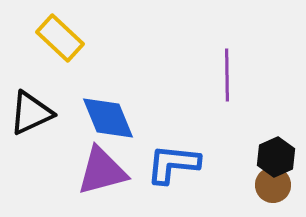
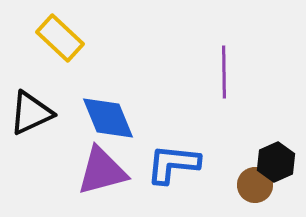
purple line: moved 3 px left, 3 px up
black hexagon: moved 5 px down
brown circle: moved 18 px left
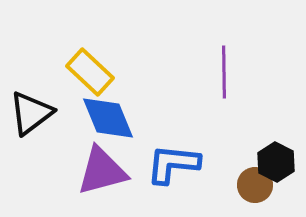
yellow rectangle: moved 30 px right, 34 px down
black triangle: rotated 12 degrees counterclockwise
black hexagon: rotated 9 degrees counterclockwise
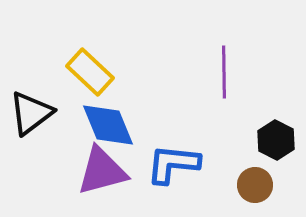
blue diamond: moved 7 px down
black hexagon: moved 22 px up
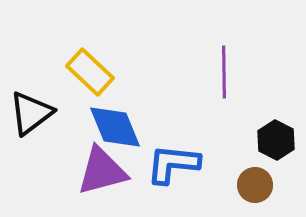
blue diamond: moved 7 px right, 2 px down
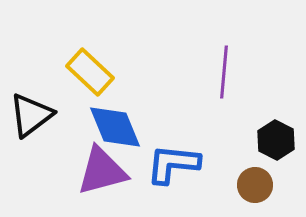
purple line: rotated 6 degrees clockwise
black triangle: moved 2 px down
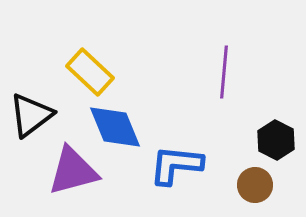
blue L-shape: moved 3 px right, 1 px down
purple triangle: moved 29 px left
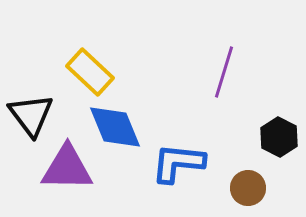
purple line: rotated 12 degrees clockwise
black triangle: rotated 30 degrees counterclockwise
black hexagon: moved 3 px right, 3 px up
blue L-shape: moved 2 px right, 2 px up
purple triangle: moved 6 px left, 3 px up; rotated 16 degrees clockwise
brown circle: moved 7 px left, 3 px down
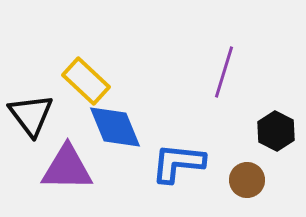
yellow rectangle: moved 4 px left, 9 px down
black hexagon: moved 3 px left, 6 px up
brown circle: moved 1 px left, 8 px up
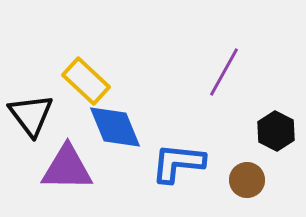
purple line: rotated 12 degrees clockwise
